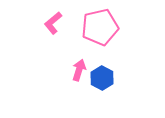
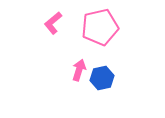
blue hexagon: rotated 20 degrees clockwise
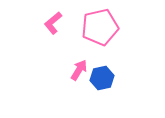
pink arrow: rotated 15 degrees clockwise
